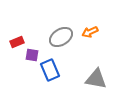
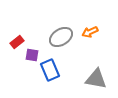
red rectangle: rotated 16 degrees counterclockwise
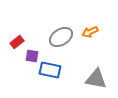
purple square: moved 1 px down
blue rectangle: rotated 55 degrees counterclockwise
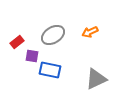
gray ellipse: moved 8 px left, 2 px up
gray triangle: rotated 35 degrees counterclockwise
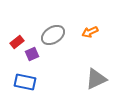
purple square: moved 2 px up; rotated 32 degrees counterclockwise
blue rectangle: moved 25 px left, 12 px down
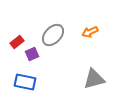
gray ellipse: rotated 15 degrees counterclockwise
gray triangle: moved 2 px left; rotated 10 degrees clockwise
